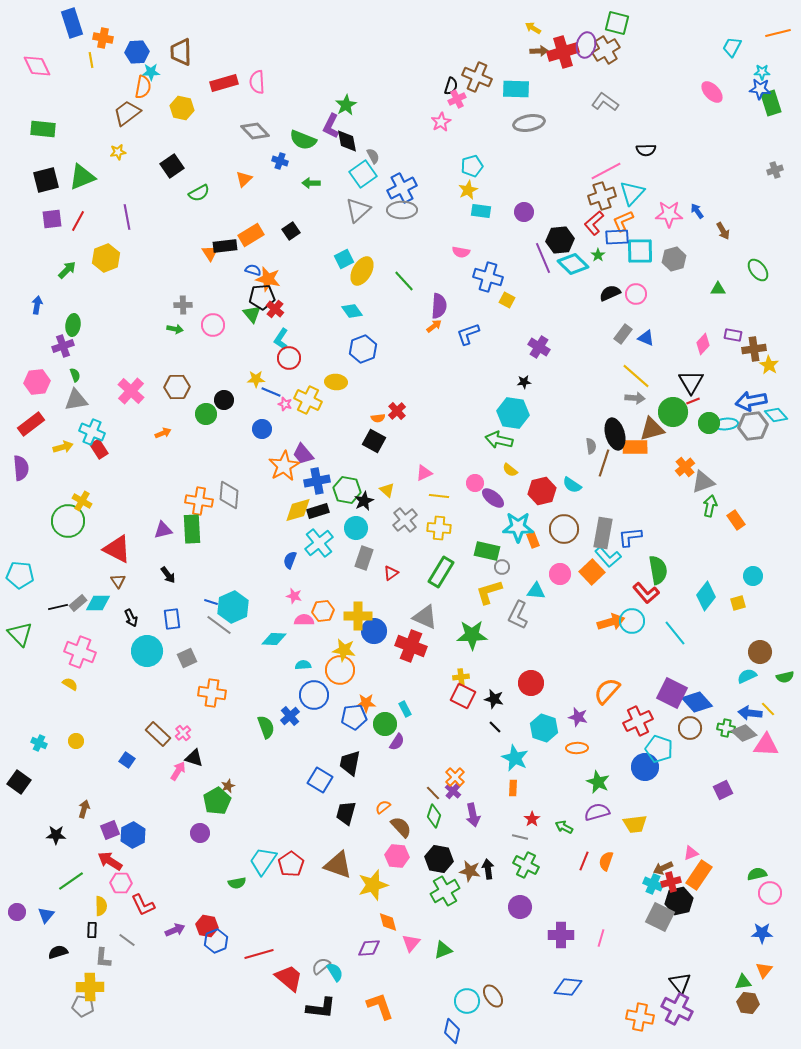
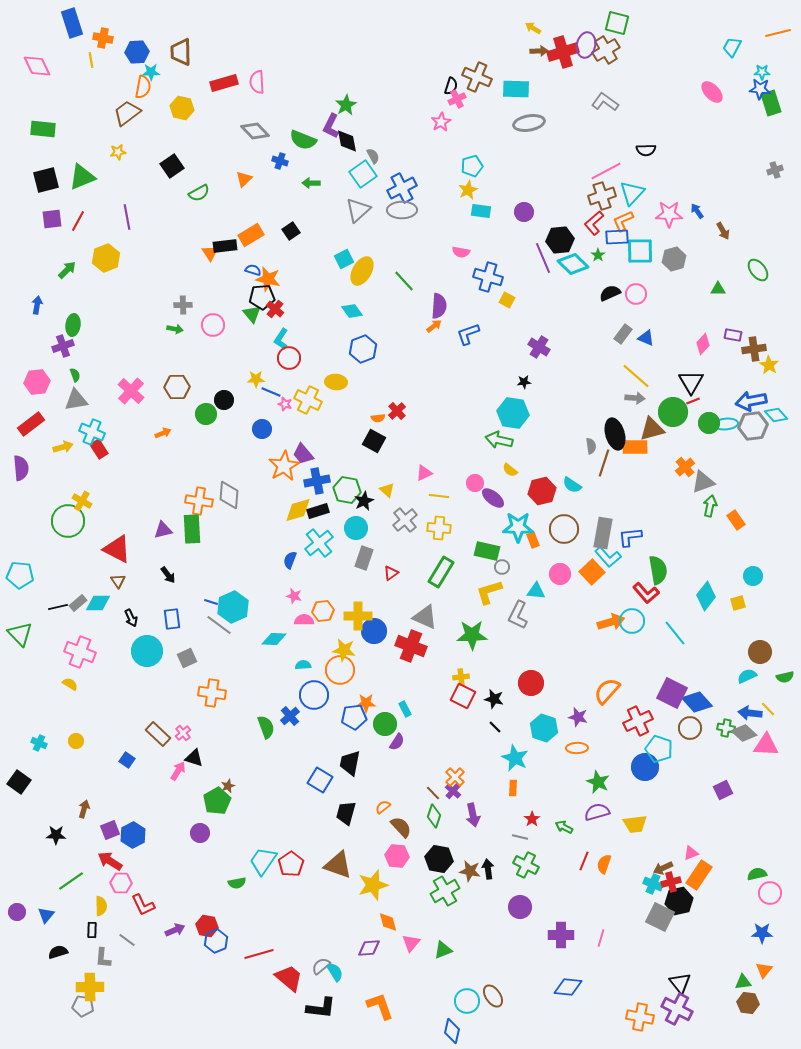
orange semicircle at (606, 861): moved 2 px left, 3 px down
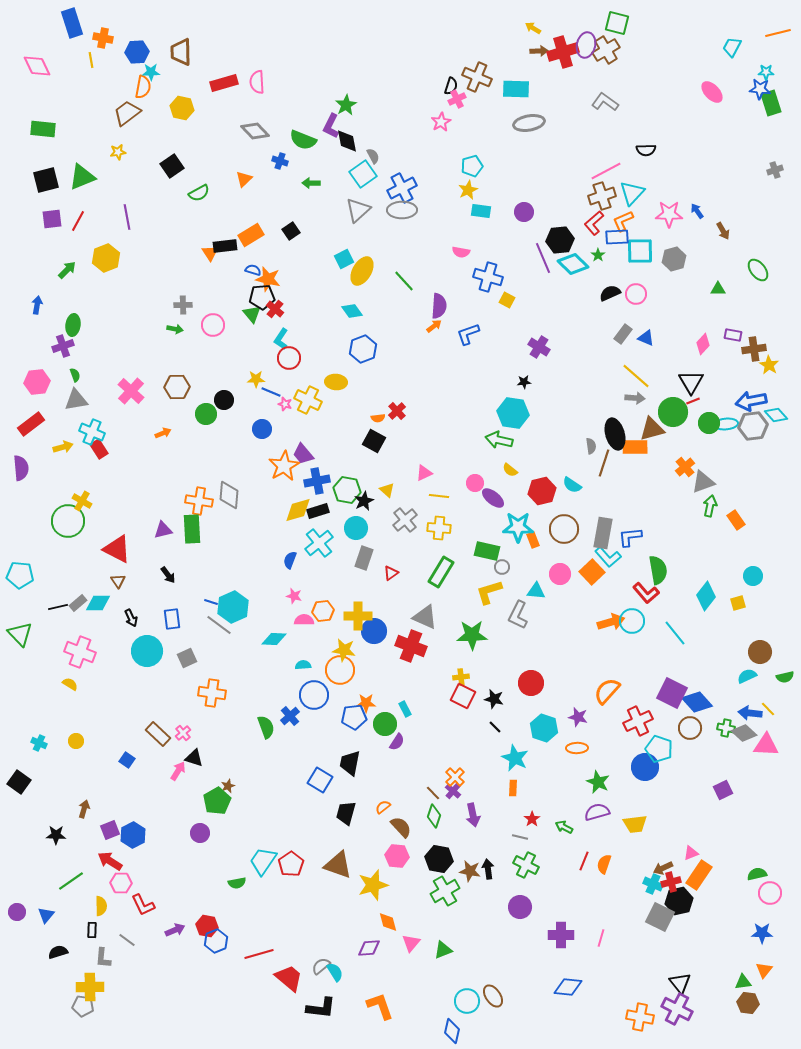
cyan star at (762, 72): moved 4 px right
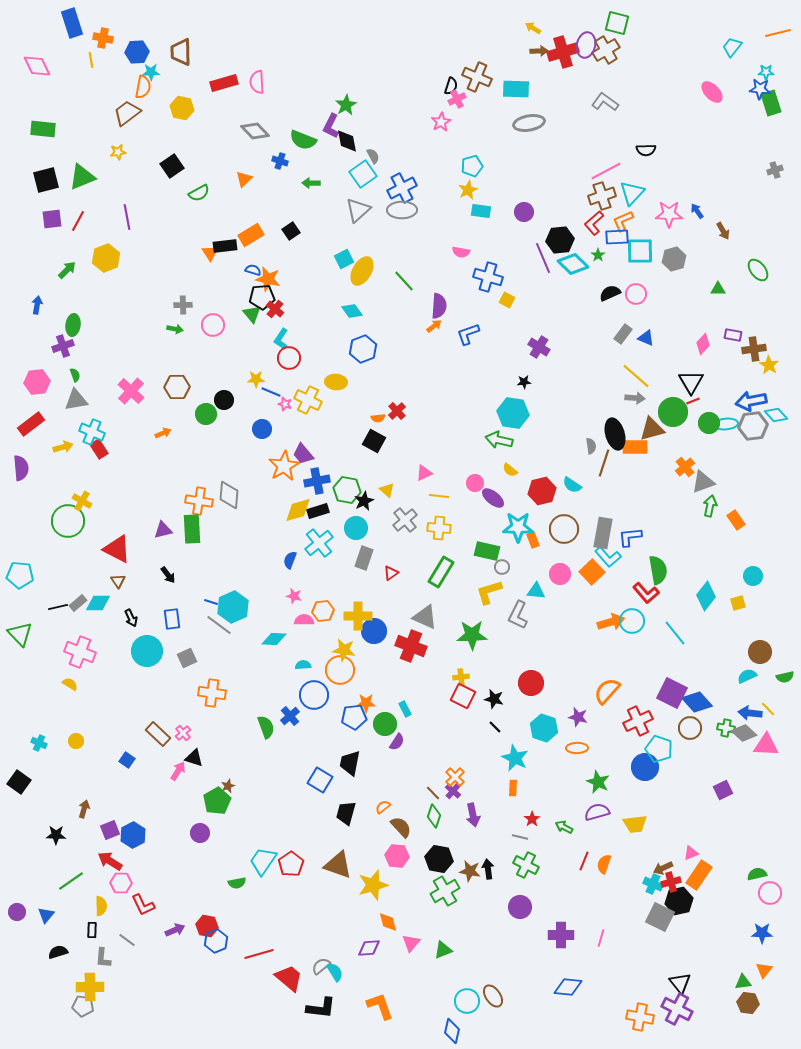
cyan trapezoid at (732, 47): rotated 10 degrees clockwise
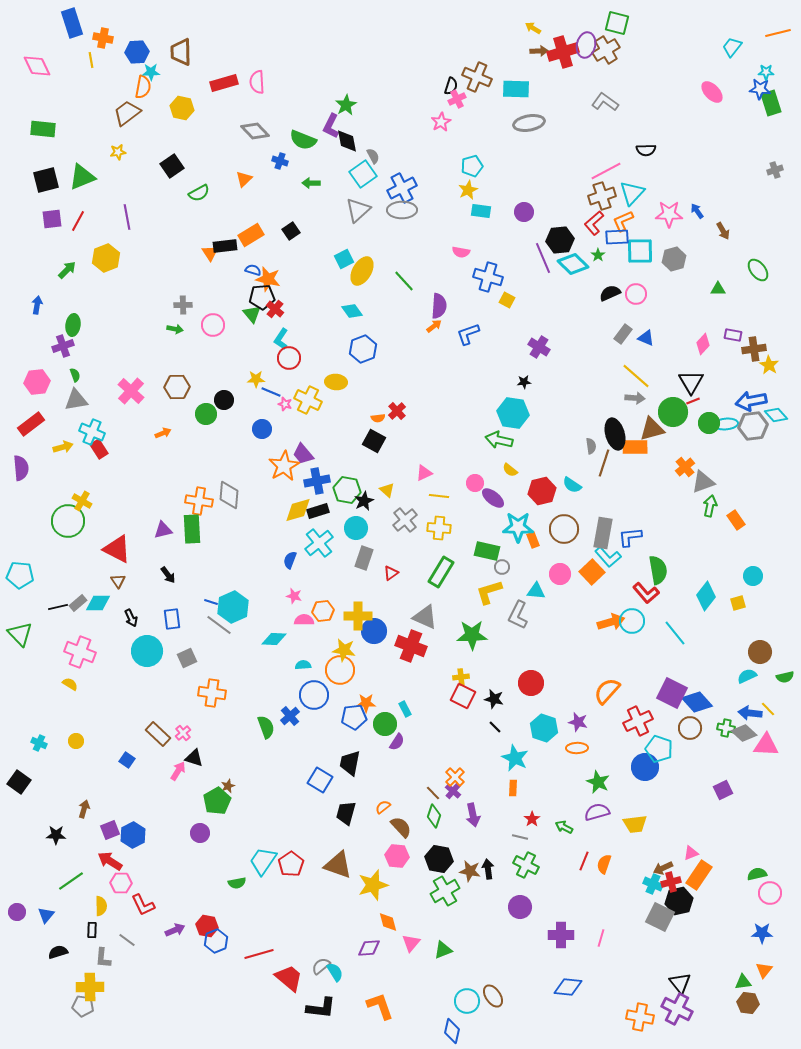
purple star at (578, 717): moved 5 px down
